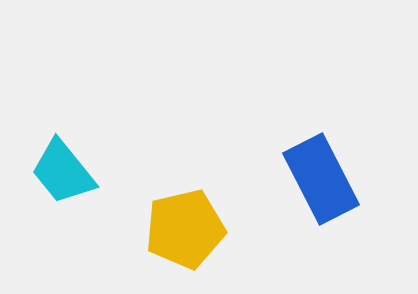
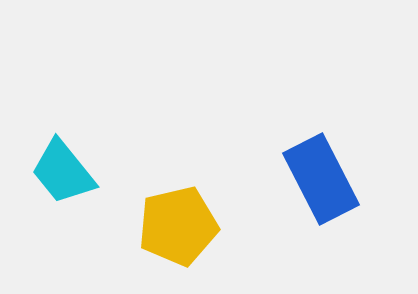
yellow pentagon: moved 7 px left, 3 px up
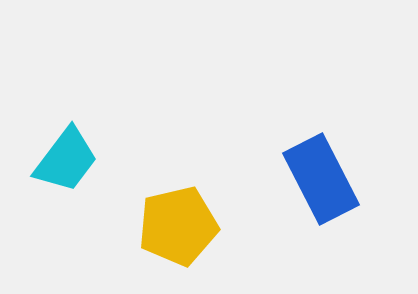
cyan trapezoid: moved 3 px right, 12 px up; rotated 104 degrees counterclockwise
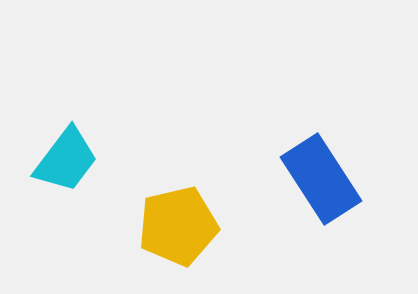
blue rectangle: rotated 6 degrees counterclockwise
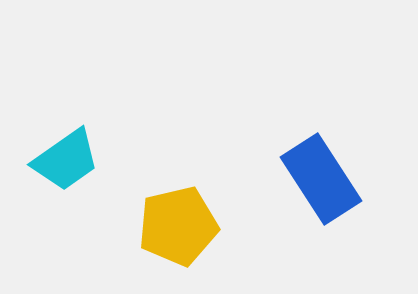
cyan trapezoid: rotated 18 degrees clockwise
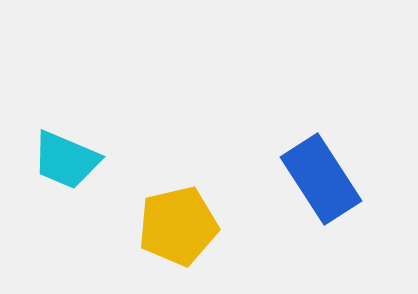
cyan trapezoid: rotated 58 degrees clockwise
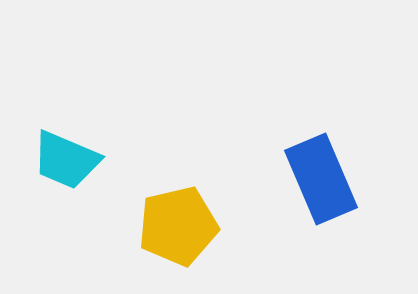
blue rectangle: rotated 10 degrees clockwise
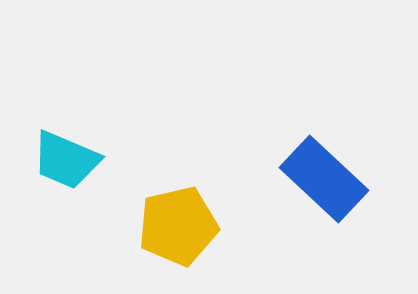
blue rectangle: moved 3 px right; rotated 24 degrees counterclockwise
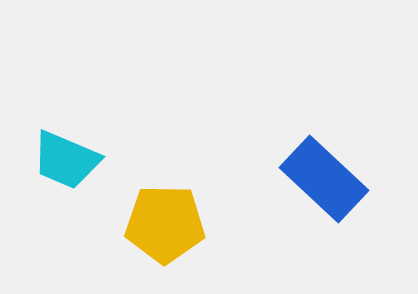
yellow pentagon: moved 13 px left, 2 px up; rotated 14 degrees clockwise
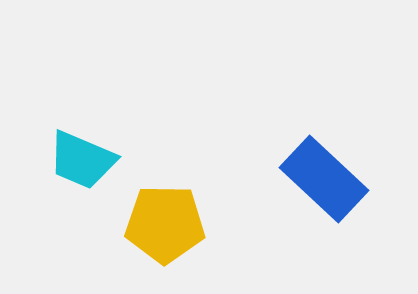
cyan trapezoid: moved 16 px right
